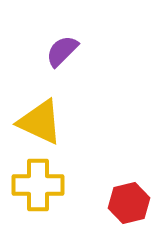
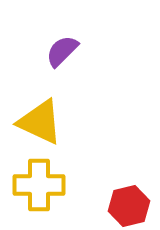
yellow cross: moved 1 px right
red hexagon: moved 3 px down
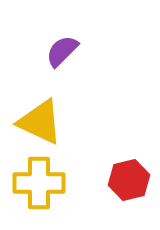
yellow cross: moved 2 px up
red hexagon: moved 26 px up
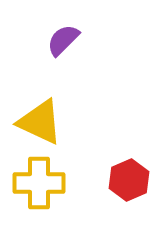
purple semicircle: moved 1 px right, 11 px up
red hexagon: rotated 9 degrees counterclockwise
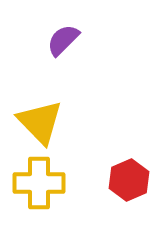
yellow triangle: rotated 21 degrees clockwise
